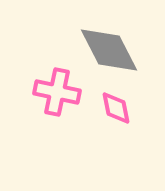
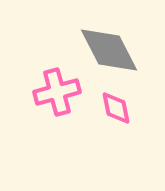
pink cross: rotated 27 degrees counterclockwise
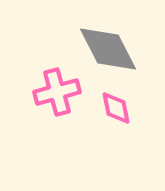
gray diamond: moved 1 px left, 1 px up
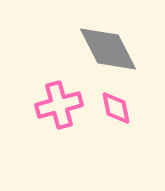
pink cross: moved 2 px right, 13 px down
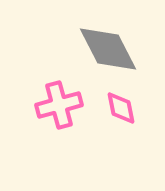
pink diamond: moved 5 px right
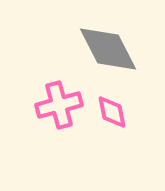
pink diamond: moved 9 px left, 4 px down
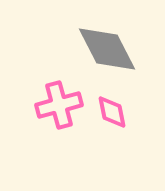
gray diamond: moved 1 px left
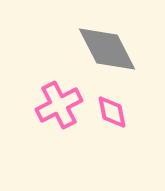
pink cross: rotated 12 degrees counterclockwise
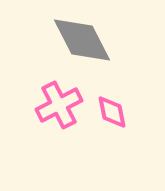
gray diamond: moved 25 px left, 9 px up
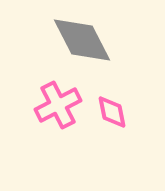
pink cross: moved 1 px left
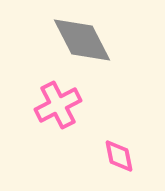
pink diamond: moved 7 px right, 44 px down
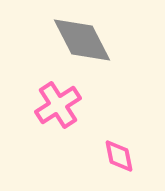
pink cross: rotated 6 degrees counterclockwise
